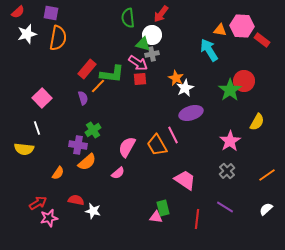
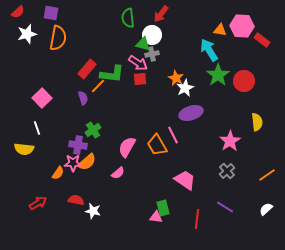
green star at (230, 90): moved 12 px left, 15 px up
yellow semicircle at (257, 122): rotated 36 degrees counterclockwise
pink star at (49, 218): moved 24 px right, 55 px up; rotated 12 degrees clockwise
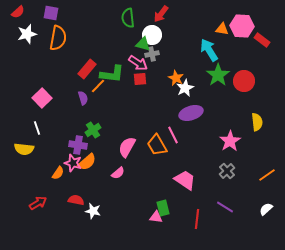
orange triangle at (220, 30): moved 2 px right, 1 px up
pink star at (73, 163): rotated 18 degrees clockwise
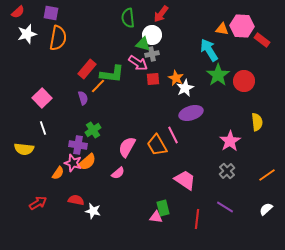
red square at (140, 79): moved 13 px right
white line at (37, 128): moved 6 px right
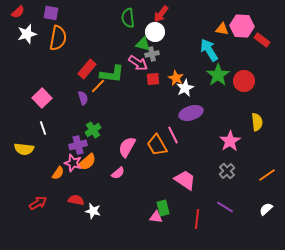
white circle at (152, 35): moved 3 px right, 3 px up
purple cross at (78, 145): rotated 24 degrees counterclockwise
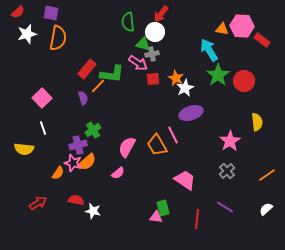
green semicircle at (128, 18): moved 4 px down
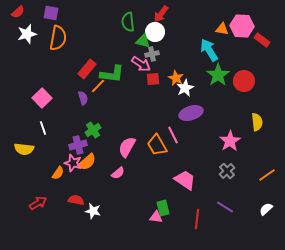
green triangle at (143, 44): moved 3 px up
pink arrow at (138, 63): moved 3 px right, 1 px down
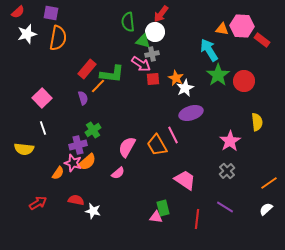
orange line at (267, 175): moved 2 px right, 8 px down
